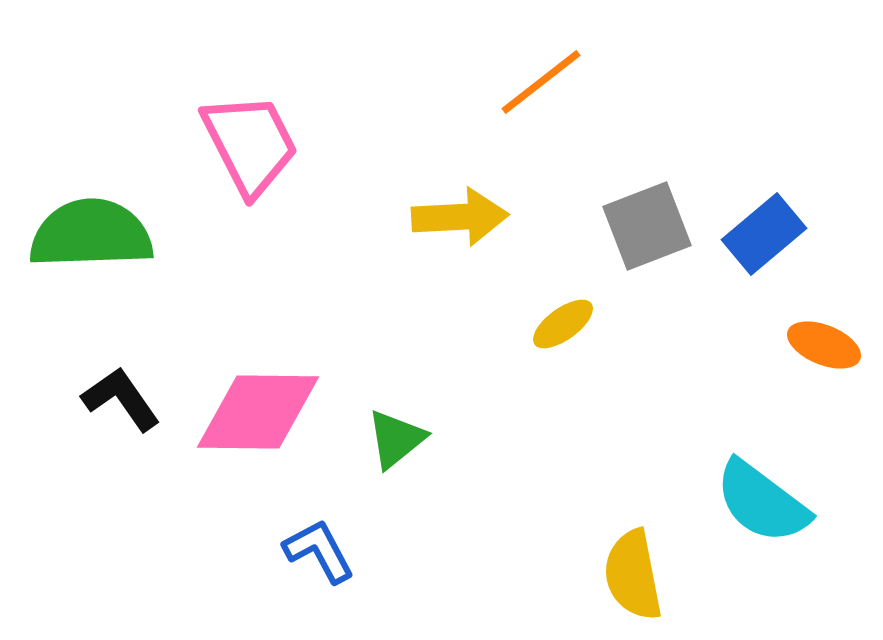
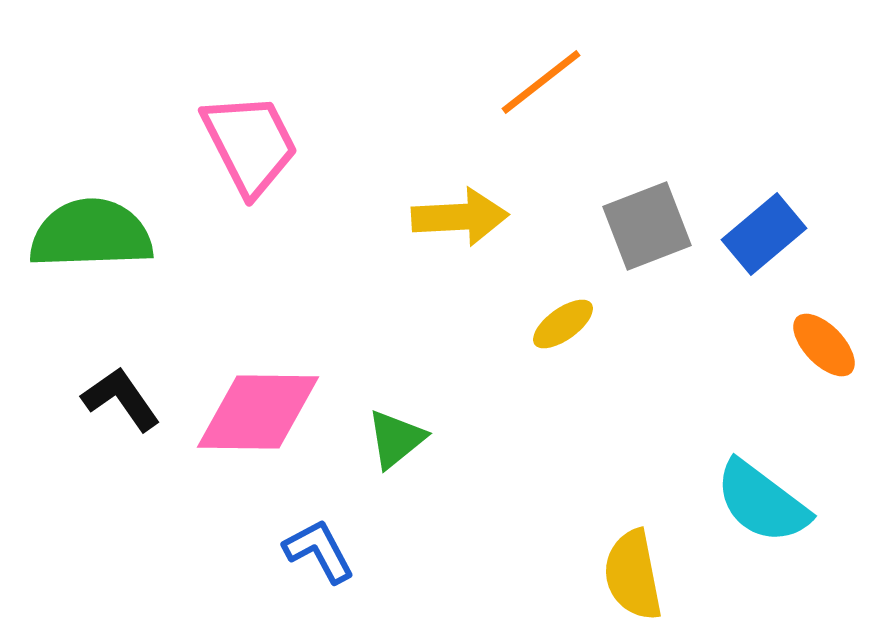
orange ellipse: rotated 24 degrees clockwise
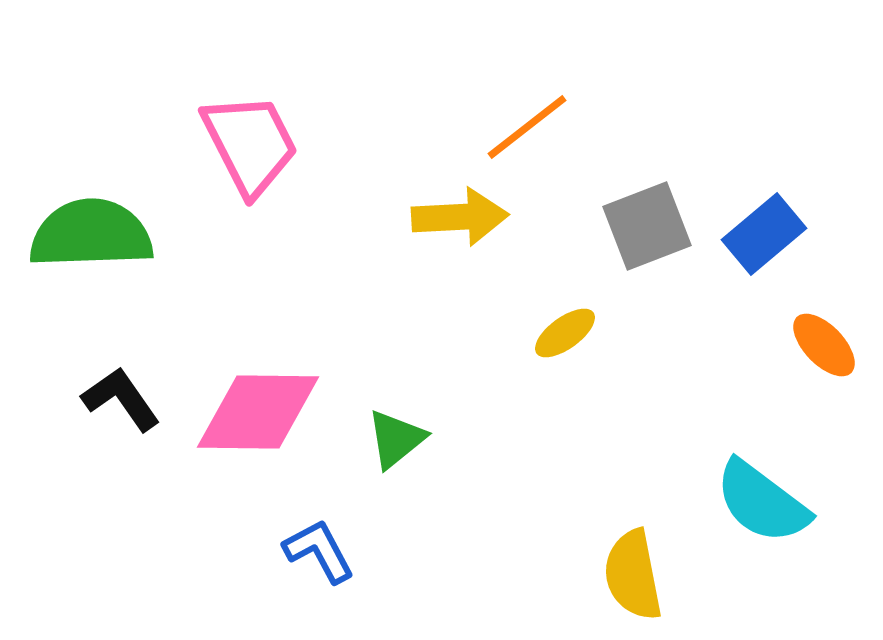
orange line: moved 14 px left, 45 px down
yellow ellipse: moved 2 px right, 9 px down
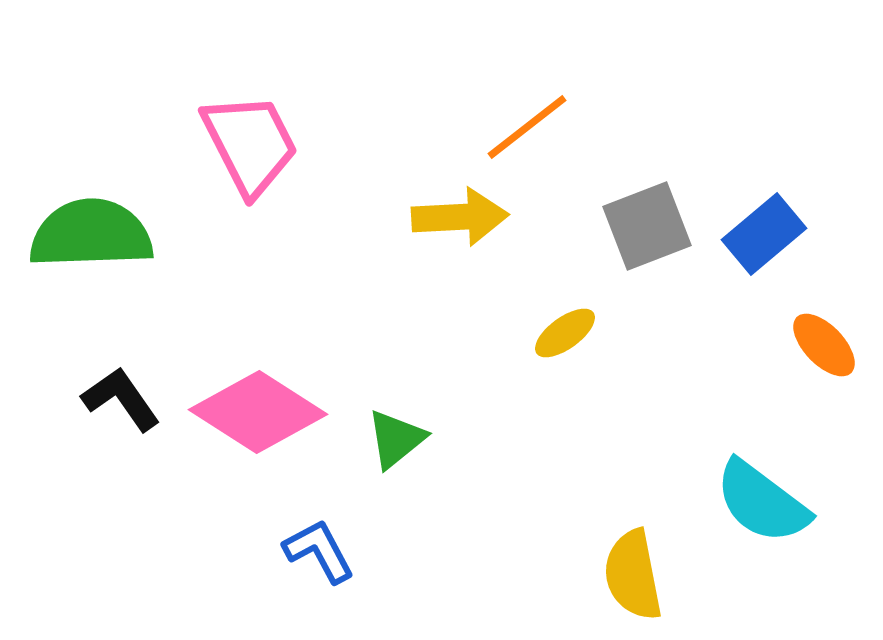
pink diamond: rotated 32 degrees clockwise
